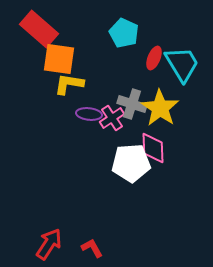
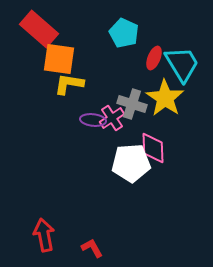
yellow star: moved 5 px right, 10 px up
purple ellipse: moved 4 px right, 6 px down
red arrow: moved 5 px left, 9 px up; rotated 44 degrees counterclockwise
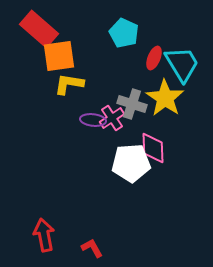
orange square: moved 3 px up; rotated 16 degrees counterclockwise
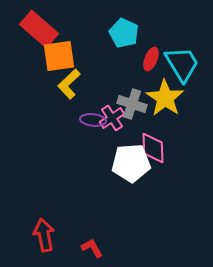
red ellipse: moved 3 px left, 1 px down
yellow L-shape: rotated 52 degrees counterclockwise
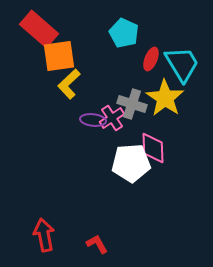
red L-shape: moved 5 px right, 4 px up
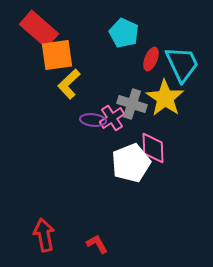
orange square: moved 2 px left, 1 px up
cyan trapezoid: rotated 6 degrees clockwise
white pentagon: rotated 18 degrees counterclockwise
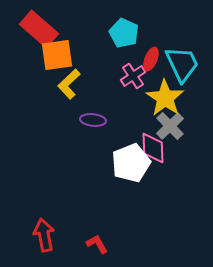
gray cross: moved 38 px right, 22 px down; rotated 28 degrees clockwise
pink cross: moved 21 px right, 42 px up
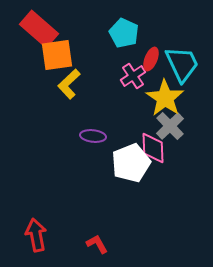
purple ellipse: moved 16 px down
red arrow: moved 8 px left
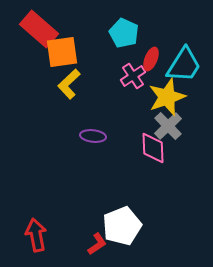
orange square: moved 5 px right, 3 px up
cyan trapezoid: moved 2 px right, 1 px down; rotated 57 degrees clockwise
yellow star: moved 2 px right, 1 px up; rotated 18 degrees clockwise
gray cross: moved 2 px left
white pentagon: moved 9 px left, 63 px down
red L-shape: rotated 85 degrees clockwise
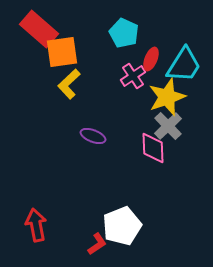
purple ellipse: rotated 15 degrees clockwise
red arrow: moved 10 px up
